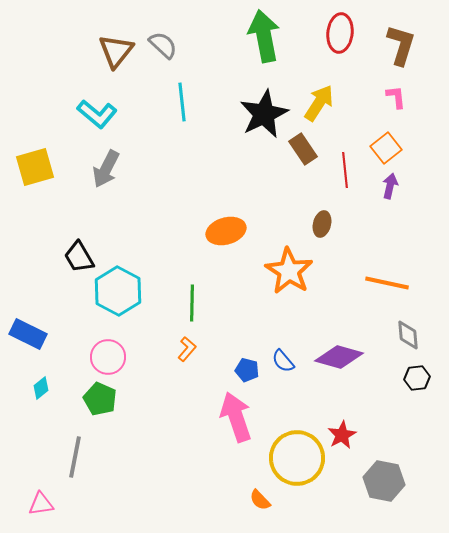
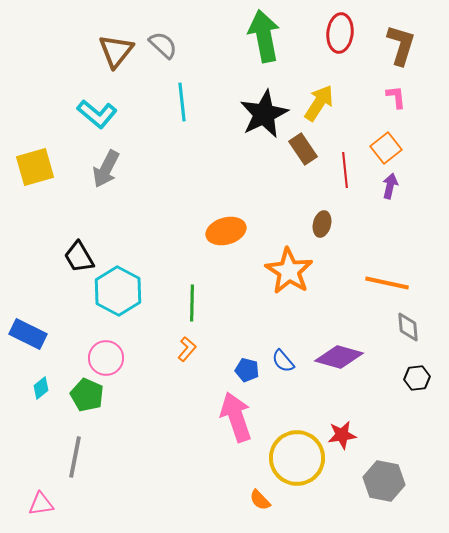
gray diamond: moved 8 px up
pink circle: moved 2 px left, 1 px down
green pentagon: moved 13 px left, 4 px up
red star: rotated 20 degrees clockwise
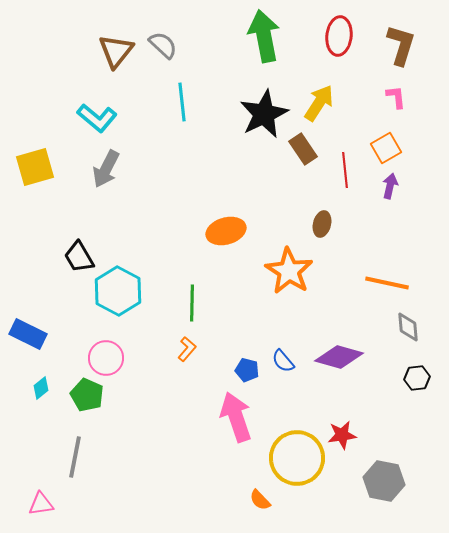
red ellipse: moved 1 px left, 3 px down
cyan L-shape: moved 4 px down
orange square: rotated 8 degrees clockwise
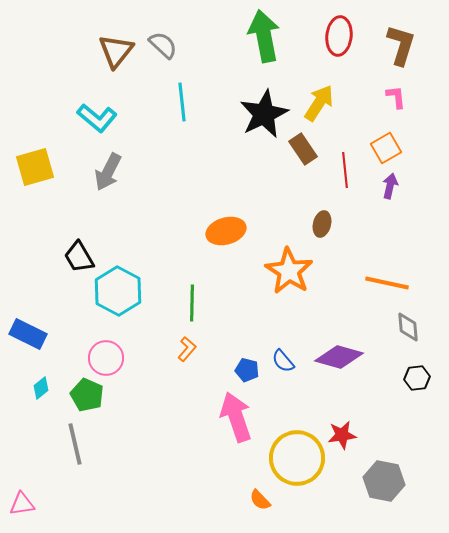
gray arrow: moved 2 px right, 3 px down
gray line: moved 13 px up; rotated 24 degrees counterclockwise
pink triangle: moved 19 px left
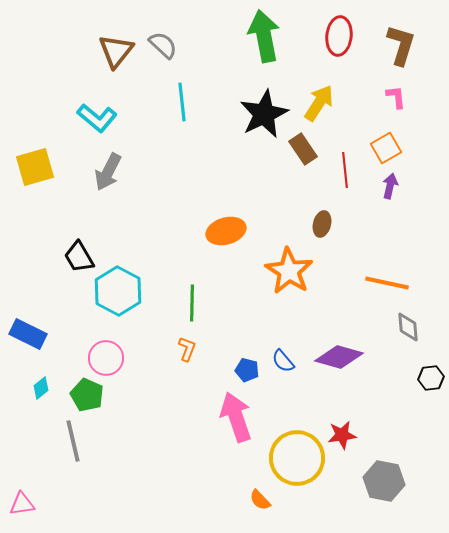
orange L-shape: rotated 20 degrees counterclockwise
black hexagon: moved 14 px right
gray line: moved 2 px left, 3 px up
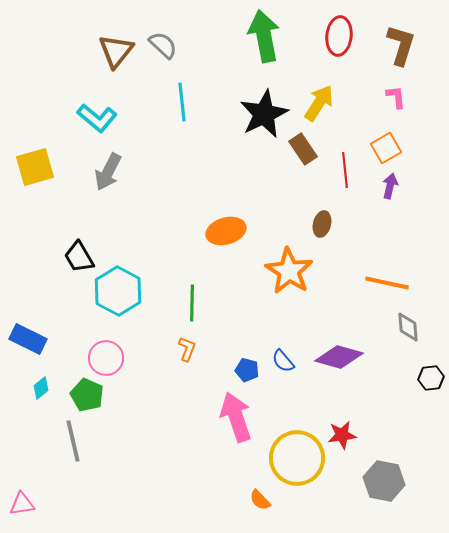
blue rectangle: moved 5 px down
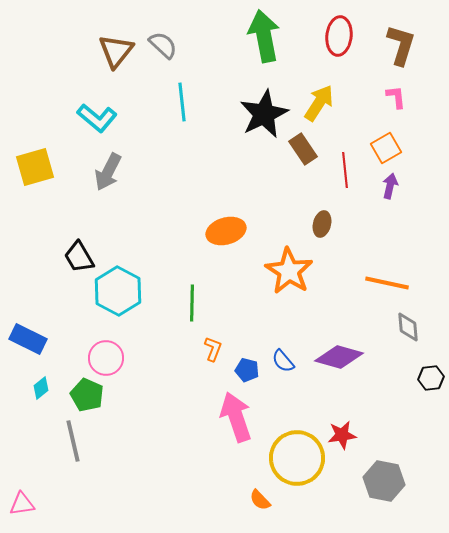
orange L-shape: moved 26 px right
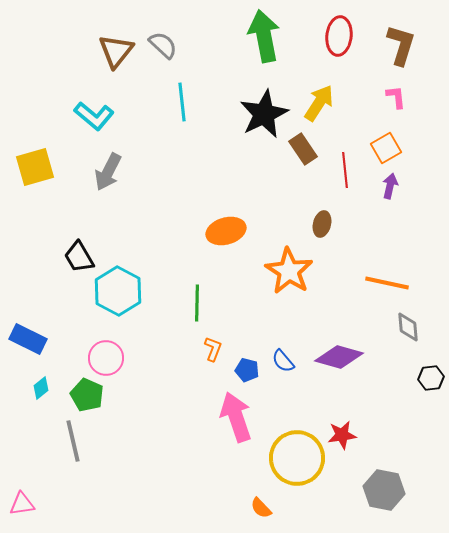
cyan L-shape: moved 3 px left, 2 px up
green line: moved 5 px right
gray hexagon: moved 9 px down
orange semicircle: moved 1 px right, 8 px down
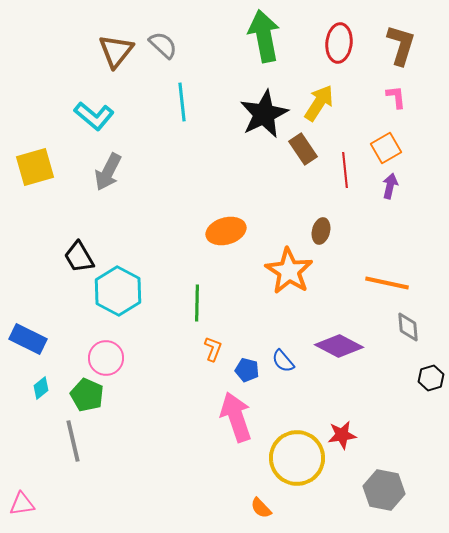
red ellipse: moved 7 px down
brown ellipse: moved 1 px left, 7 px down
purple diamond: moved 11 px up; rotated 12 degrees clockwise
black hexagon: rotated 10 degrees counterclockwise
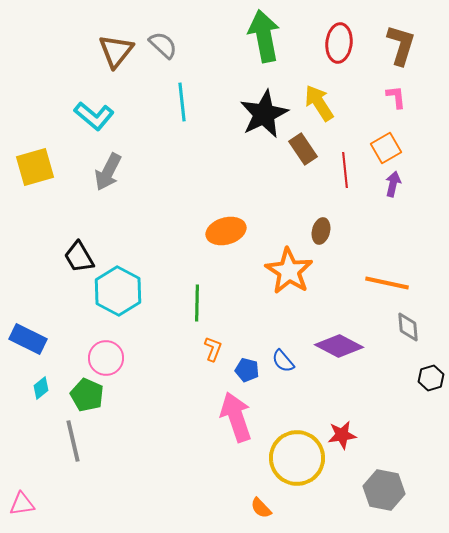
yellow arrow: rotated 66 degrees counterclockwise
purple arrow: moved 3 px right, 2 px up
